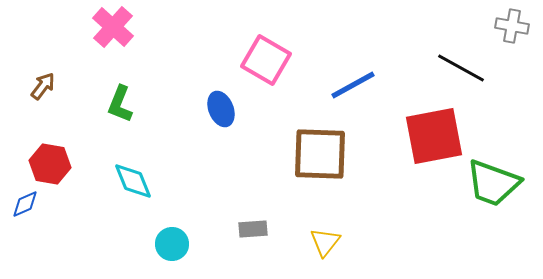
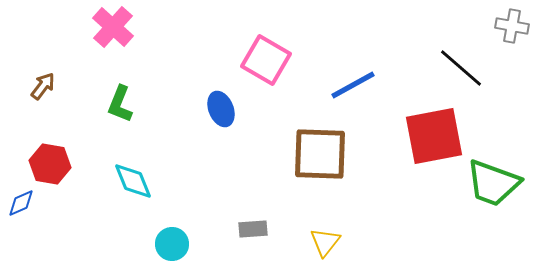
black line: rotated 12 degrees clockwise
blue diamond: moved 4 px left, 1 px up
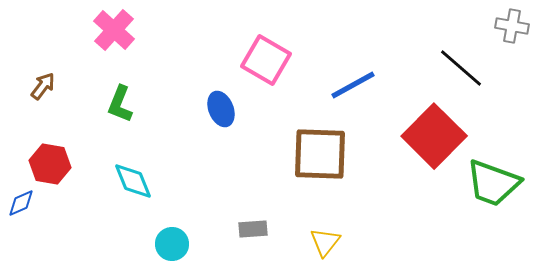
pink cross: moved 1 px right, 3 px down
red square: rotated 34 degrees counterclockwise
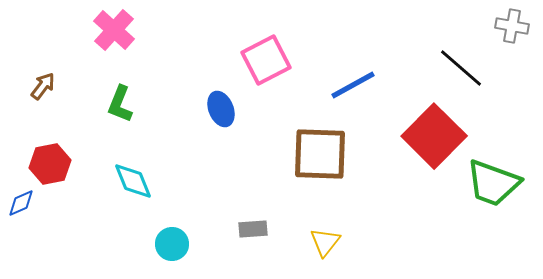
pink square: rotated 33 degrees clockwise
red hexagon: rotated 21 degrees counterclockwise
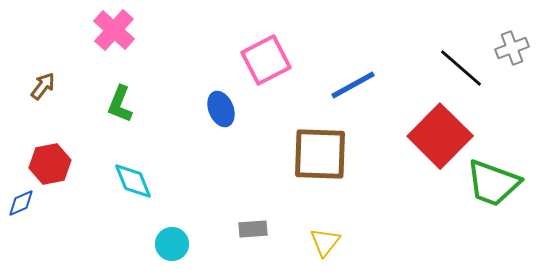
gray cross: moved 22 px down; rotated 32 degrees counterclockwise
red square: moved 6 px right
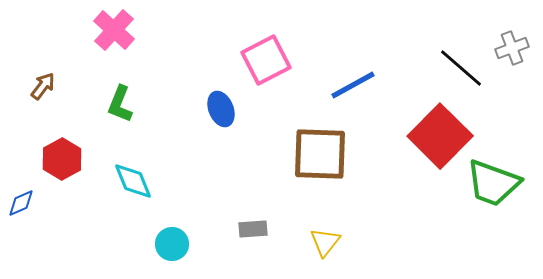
red hexagon: moved 12 px right, 5 px up; rotated 18 degrees counterclockwise
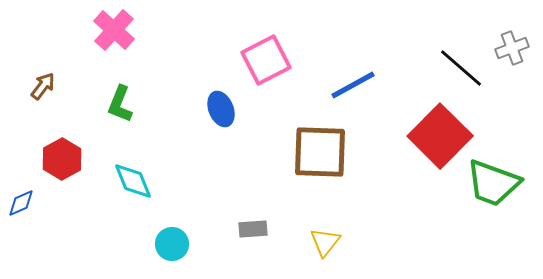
brown square: moved 2 px up
